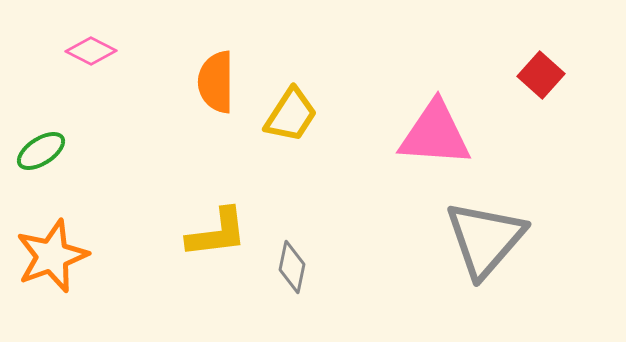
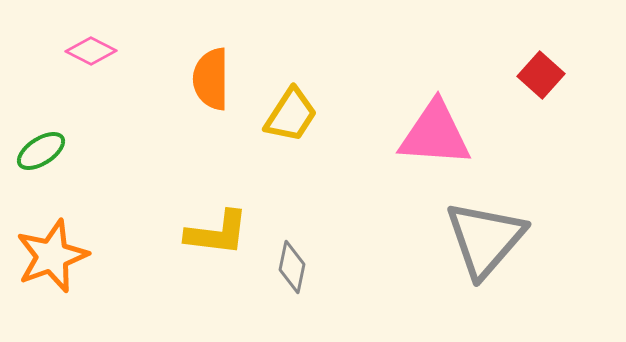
orange semicircle: moved 5 px left, 3 px up
yellow L-shape: rotated 14 degrees clockwise
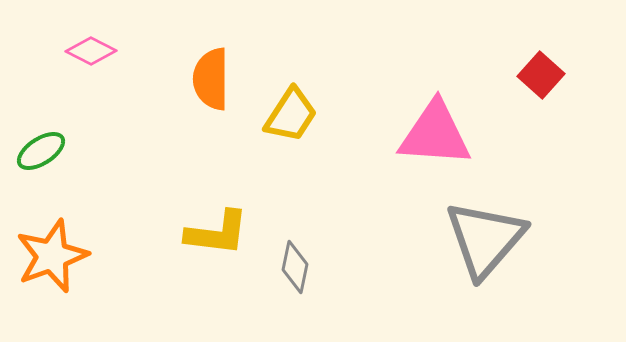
gray diamond: moved 3 px right
